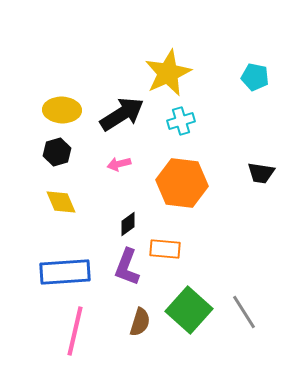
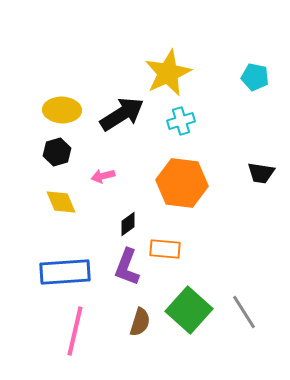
pink arrow: moved 16 px left, 12 px down
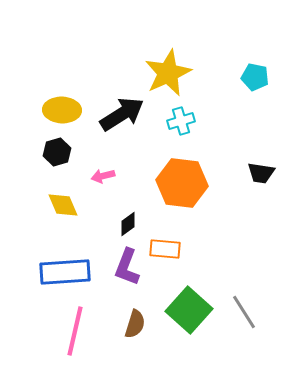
yellow diamond: moved 2 px right, 3 px down
brown semicircle: moved 5 px left, 2 px down
